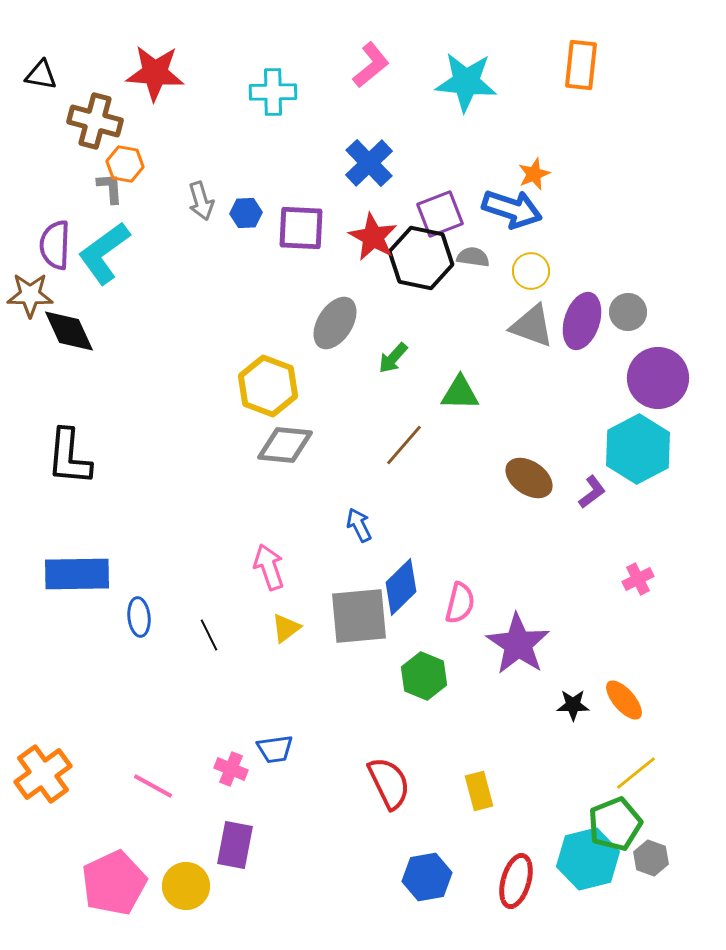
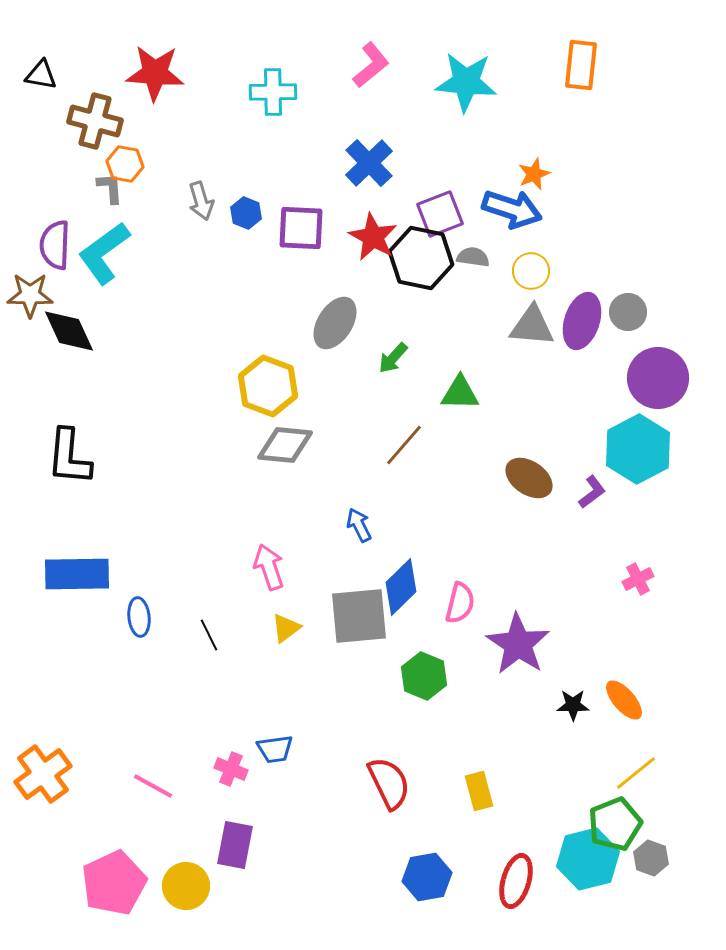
blue hexagon at (246, 213): rotated 24 degrees clockwise
gray triangle at (532, 326): rotated 15 degrees counterclockwise
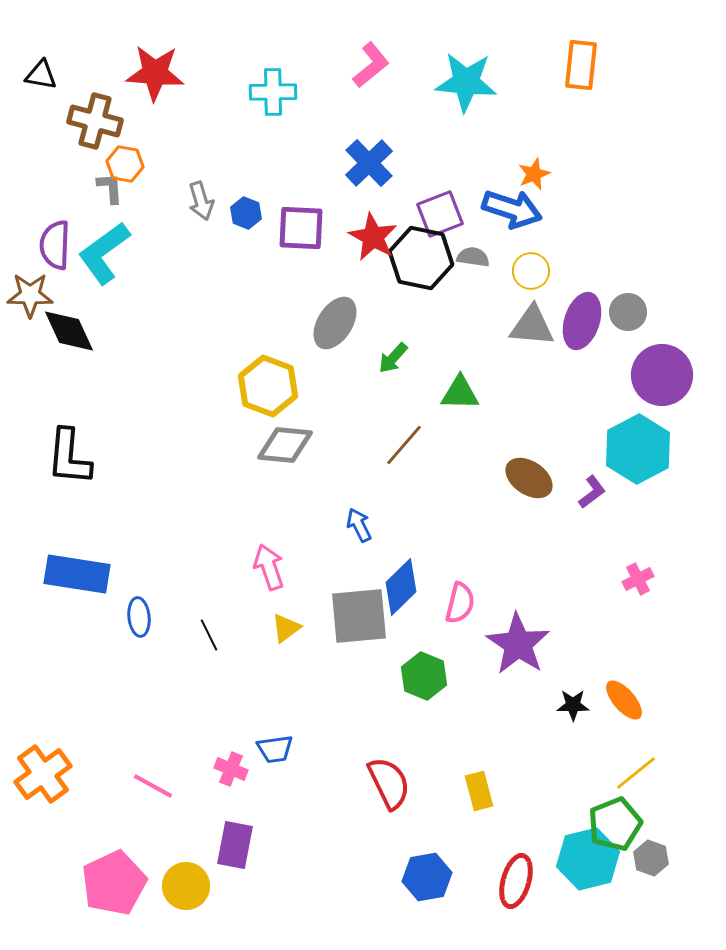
purple circle at (658, 378): moved 4 px right, 3 px up
blue rectangle at (77, 574): rotated 10 degrees clockwise
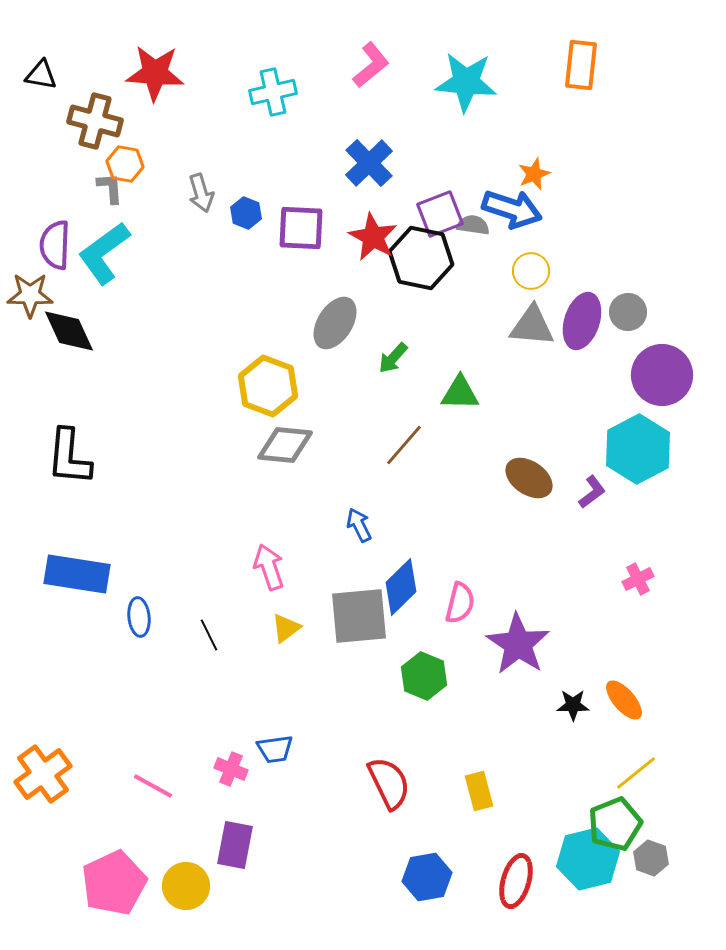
cyan cross at (273, 92): rotated 12 degrees counterclockwise
gray arrow at (201, 201): moved 8 px up
gray semicircle at (473, 257): moved 32 px up
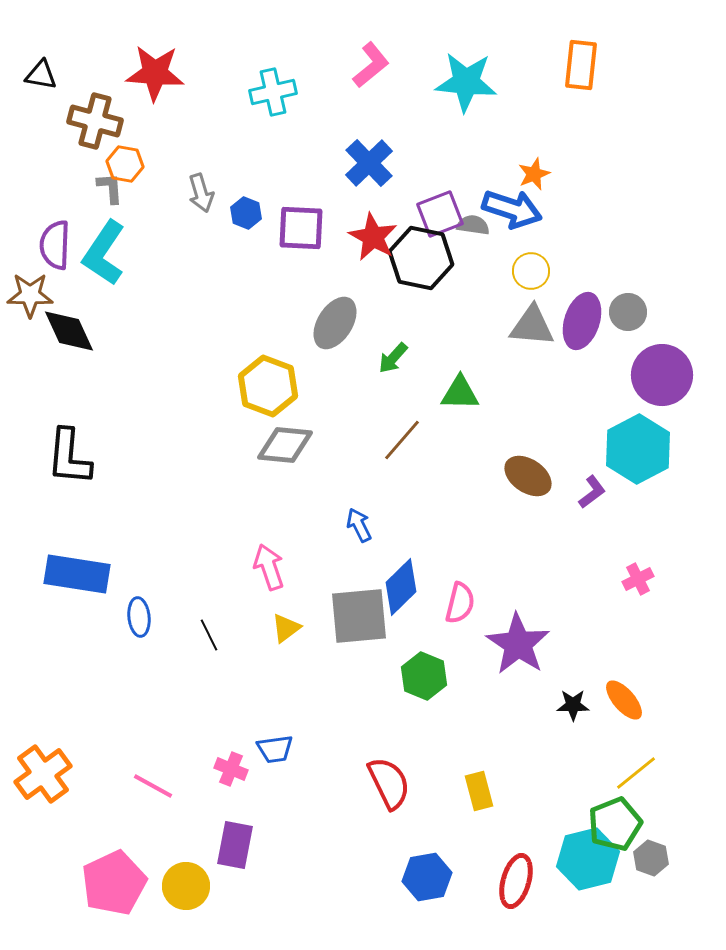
cyan L-shape at (104, 253): rotated 20 degrees counterclockwise
brown line at (404, 445): moved 2 px left, 5 px up
brown ellipse at (529, 478): moved 1 px left, 2 px up
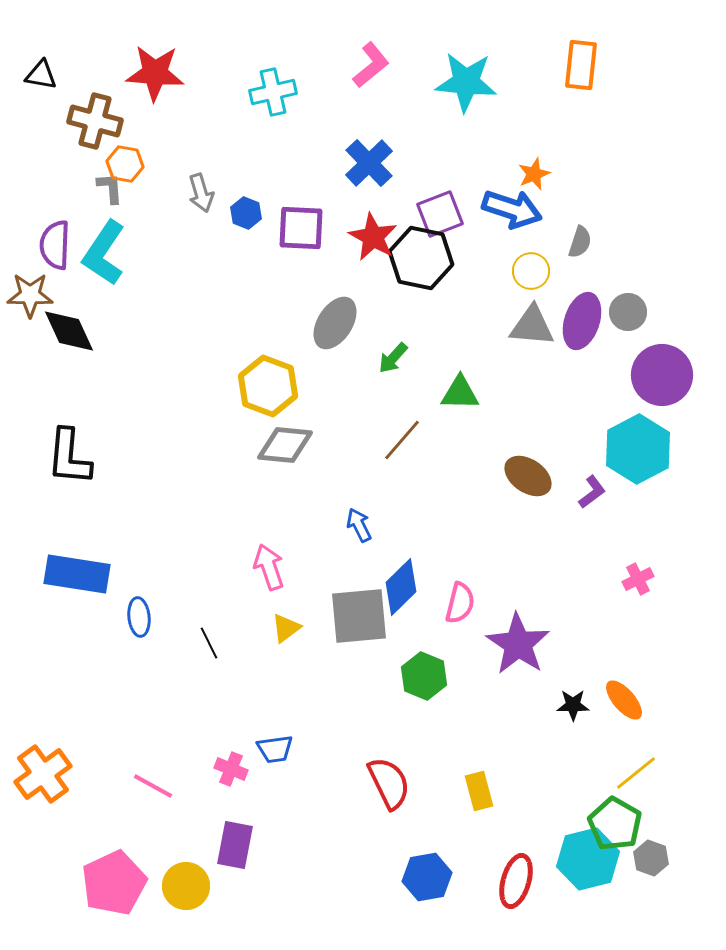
gray semicircle at (473, 225): moved 107 px right, 17 px down; rotated 100 degrees clockwise
black line at (209, 635): moved 8 px down
green pentagon at (615, 824): rotated 20 degrees counterclockwise
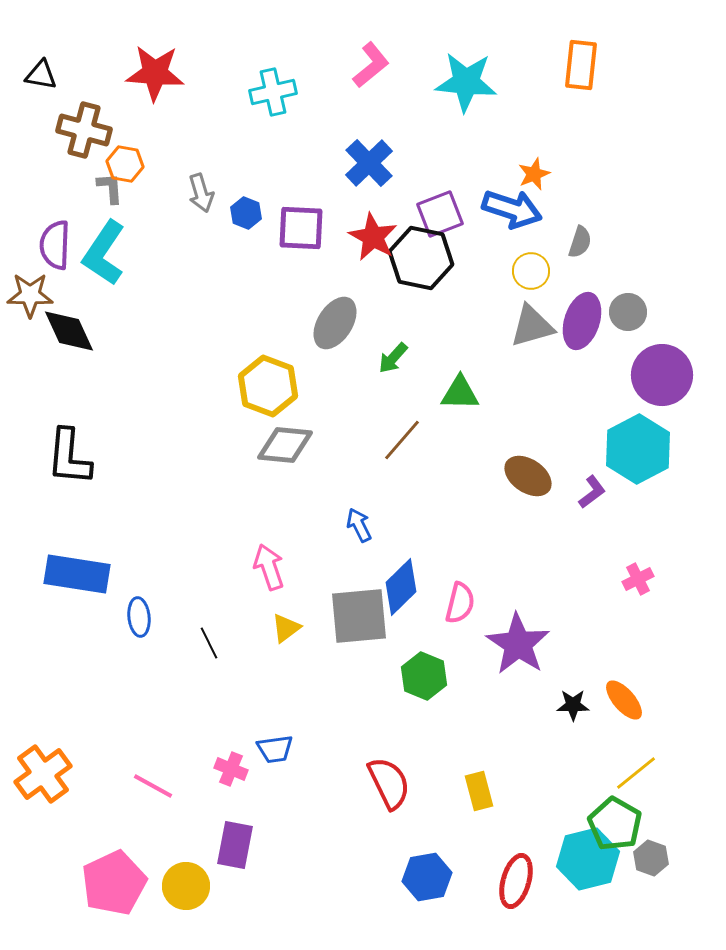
brown cross at (95, 121): moved 11 px left, 9 px down
gray triangle at (532, 326): rotated 21 degrees counterclockwise
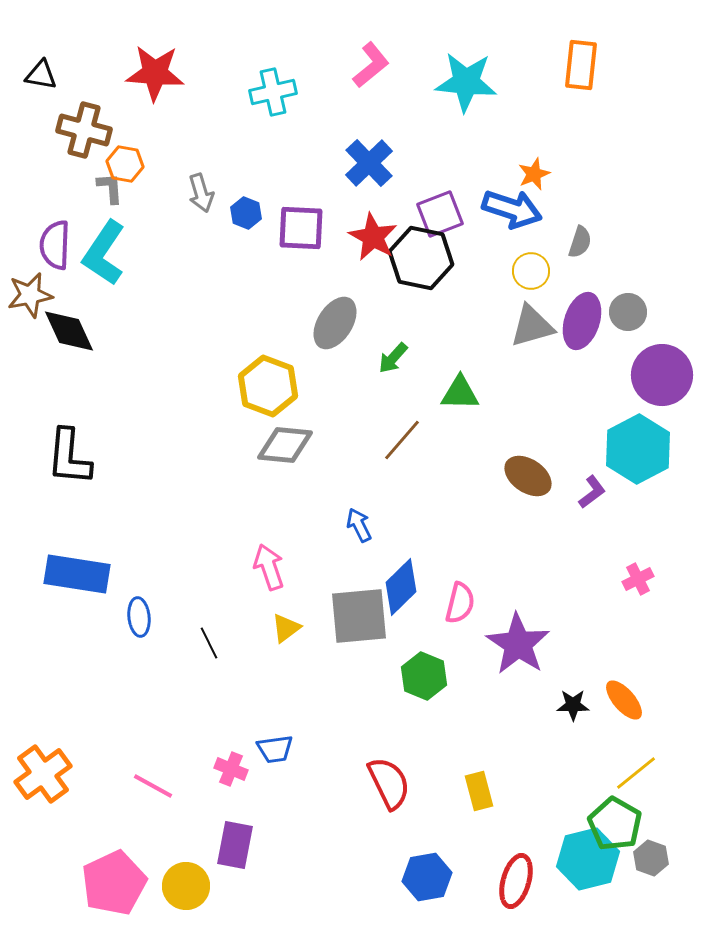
brown star at (30, 295): rotated 12 degrees counterclockwise
